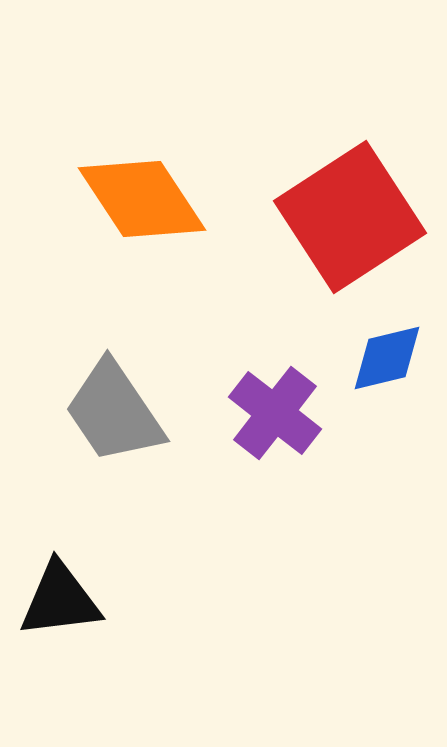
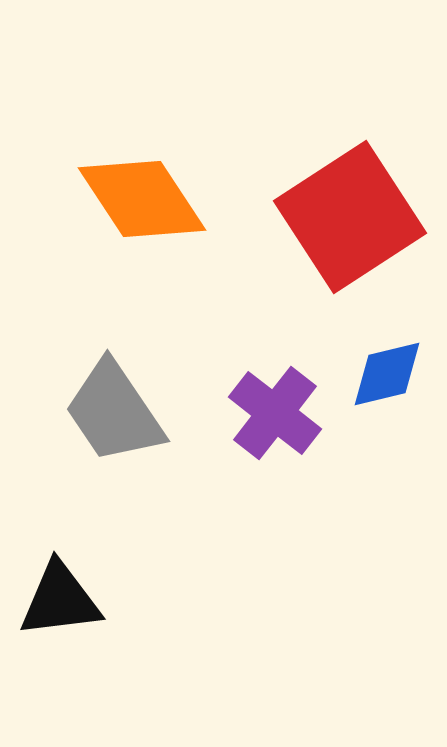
blue diamond: moved 16 px down
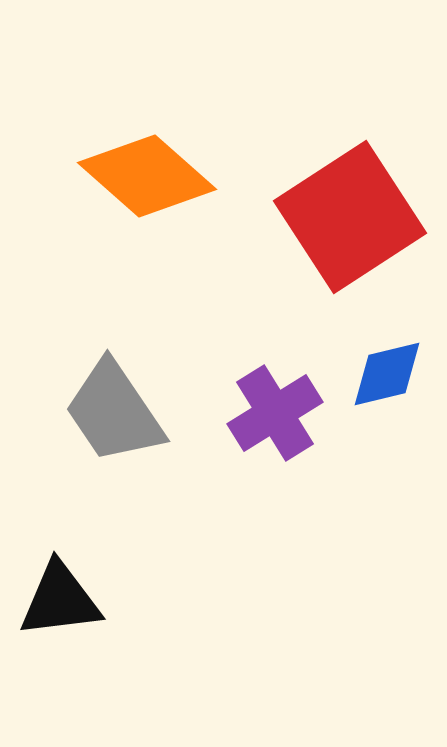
orange diamond: moved 5 px right, 23 px up; rotated 15 degrees counterclockwise
purple cross: rotated 20 degrees clockwise
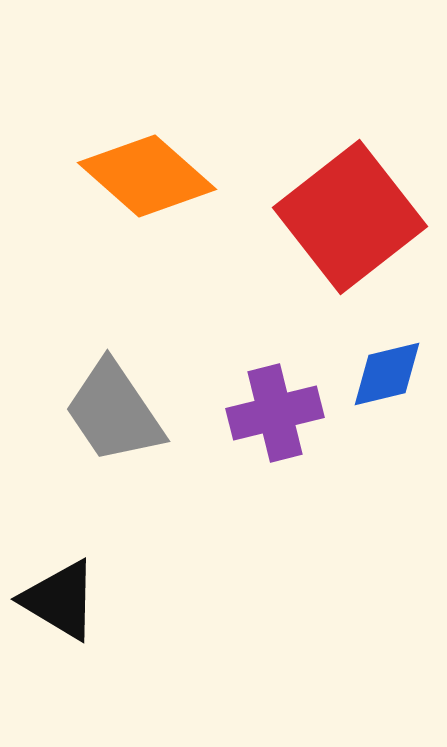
red square: rotated 5 degrees counterclockwise
purple cross: rotated 18 degrees clockwise
black triangle: rotated 38 degrees clockwise
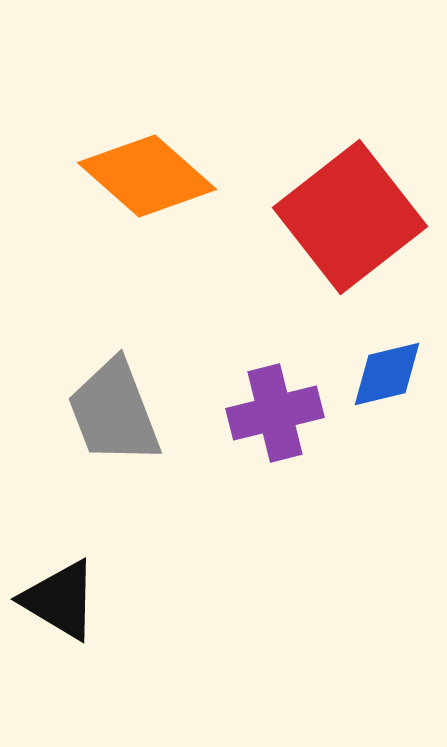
gray trapezoid: rotated 13 degrees clockwise
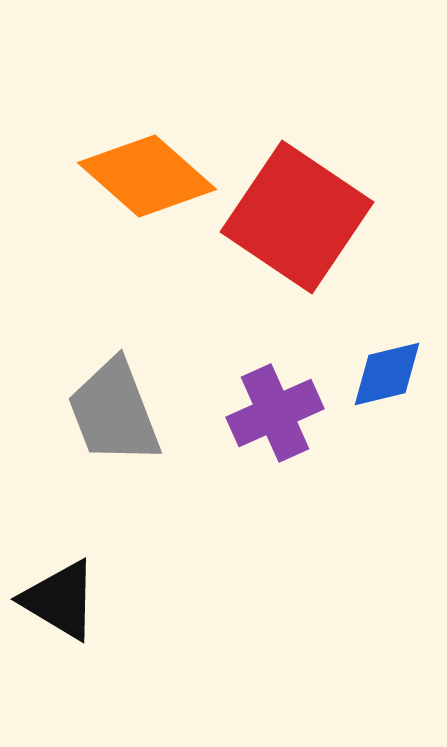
red square: moved 53 px left; rotated 18 degrees counterclockwise
purple cross: rotated 10 degrees counterclockwise
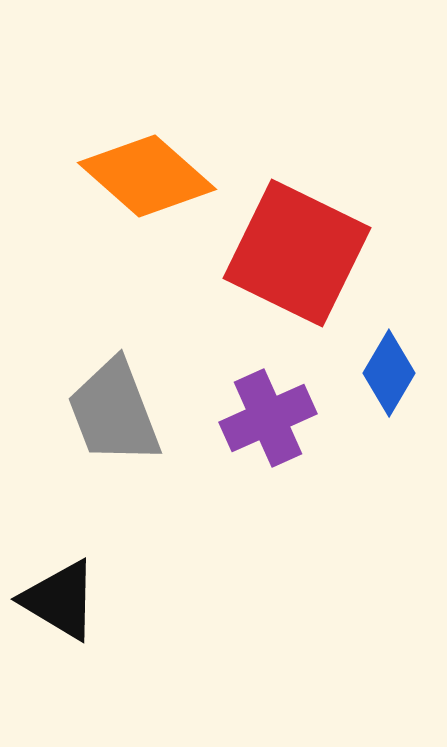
red square: moved 36 px down; rotated 8 degrees counterclockwise
blue diamond: moved 2 px right, 1 px up; rotated 46 degrees counterclockwise
purple cross: moved 7 px left, 5 px down
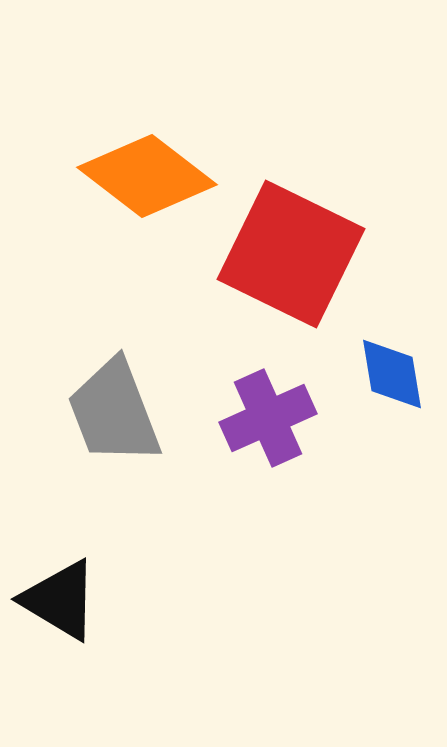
orange diamond: rotated 4 degrees counterclockwise
red square: moved 6 px left, 1 px down
blue diamond: moved 3 px right, 1 px down; rotated 40 degrees counterclockwise
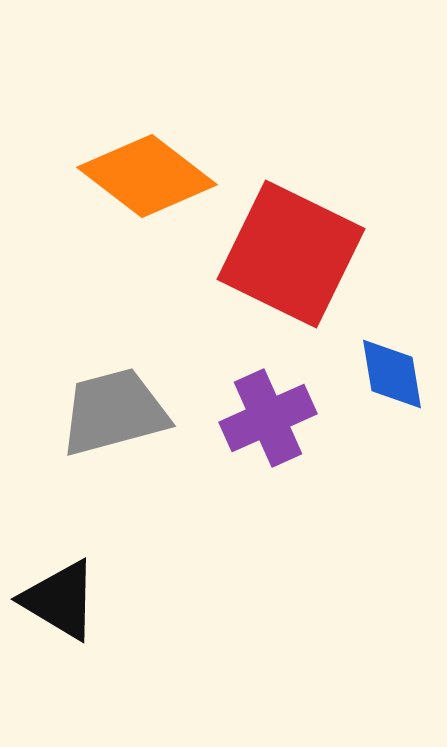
gray trapezoid: rotated 96 degrees clockwise
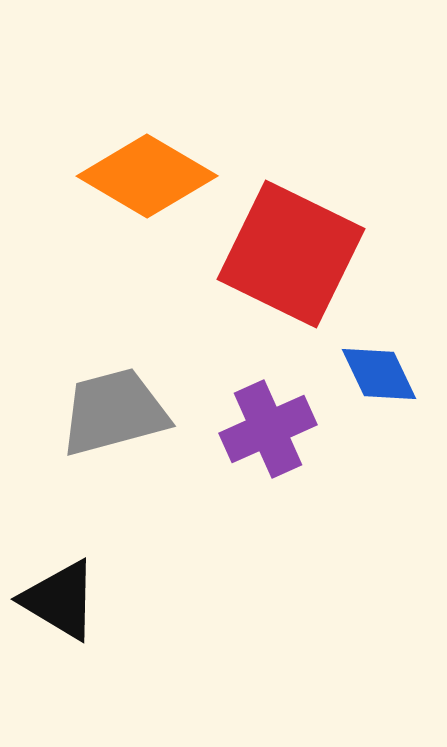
orange diamond: rotated 7 degrees counterclockwise
blue diamond: moved 13 px left; rotated 16 degrees counterclockwise
purple cross: moved 11 px down
